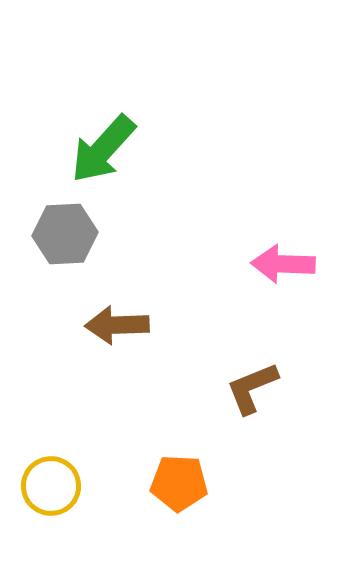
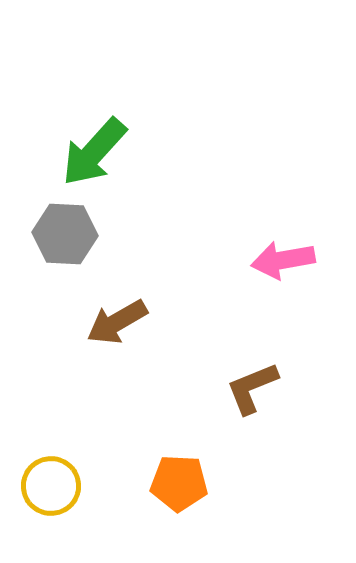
green arrow: moved 9 px left, 3 px down
gray hexagon: rotated 6 degrees clockwise
pink arrow: moved 4 px up; rotated 12 degrees counterclockwise
brown arrow: moved 3 px up; rotated 28 degrees counterclockwise
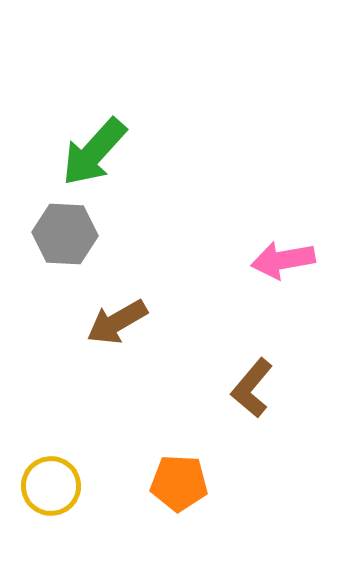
brown L-shape: rotated 28 degrees counterclockwise
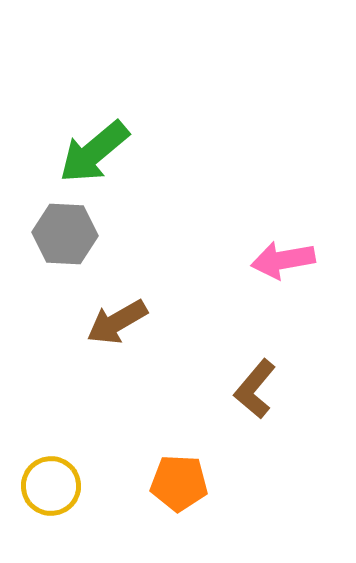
green arrow: rotated 8 degrees clockwise
brown L-shape: moved 3 px right, 1 px down
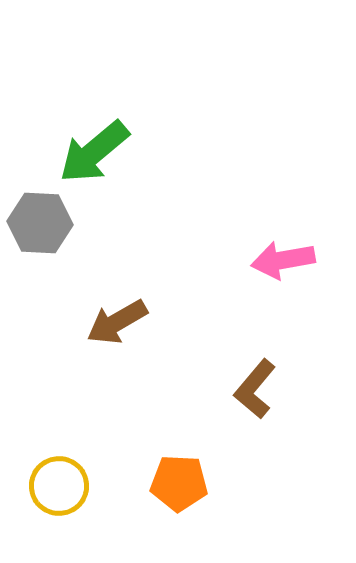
gray hexagon: moved 25 px left, 11 px up
yellow circle: moved 8 px right
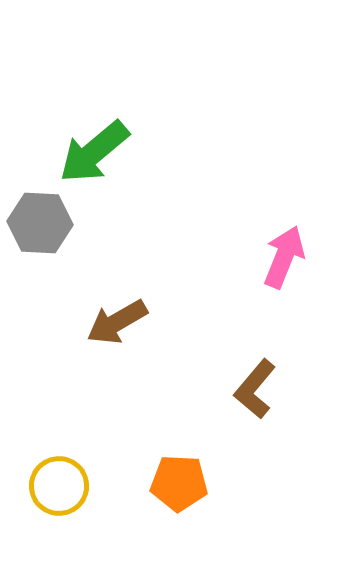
pink arrow: moved 1 px right, 3 px up; rotated 122 degrees clockwise
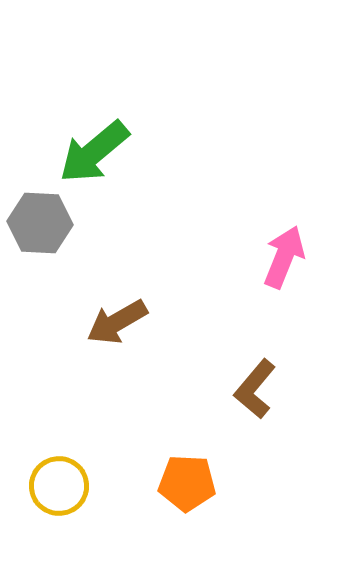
orange pentagon: moved 8 px right
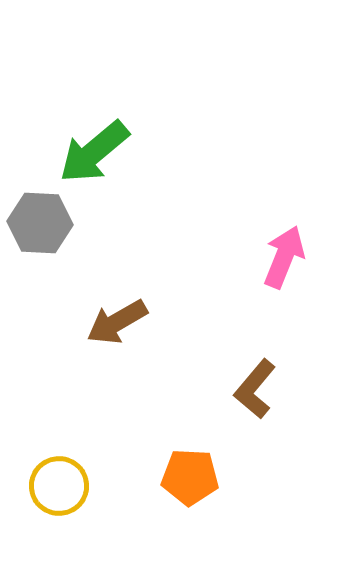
orange pentagon: moved 3 px right, 6 px up
